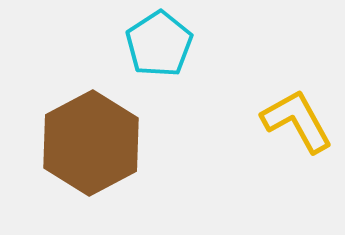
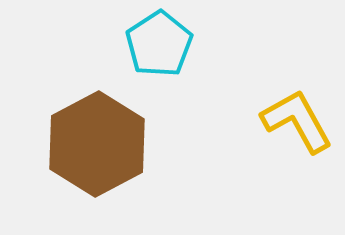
brown hexagon: moved 6 px right, 1 px down
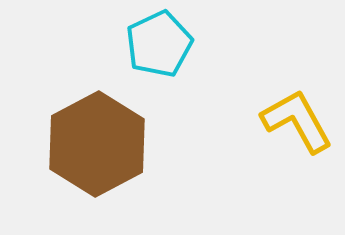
cyan pentagon: rotated 8 degrees clockwise
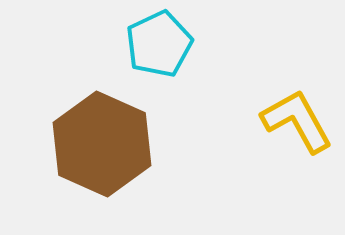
brown hexagon: moved 5 px right; rotated 8 degrees counterclockwise
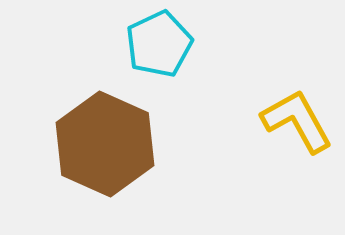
brown hexagon: moved 3 px right
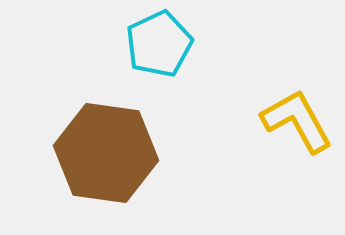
brown hexagon: moved 1 px right, 9 px down; rotated 16 degrees counterclockwise
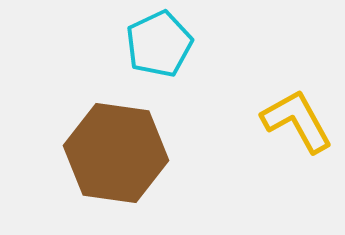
brown hexagon: moved 10 px right
